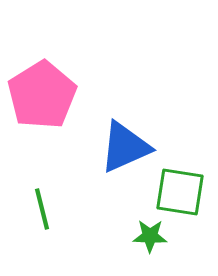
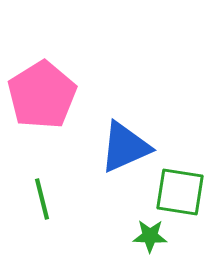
green line: moved 10 px up
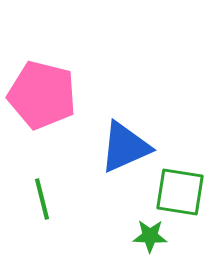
pink pentagon: rotated 26 degrees counterclockwise
